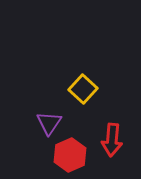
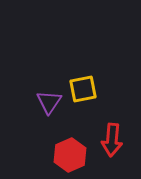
yellow square: rotated 36 degrees clockwise
purple triangle: moved 21 px up
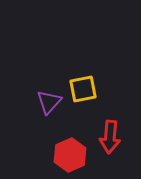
purple triangle: rotated 8 degrees clockwise
red arrow: moved 2 px left, 3 px up
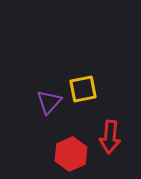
red hexagon: moved 1 px right, 1 px up
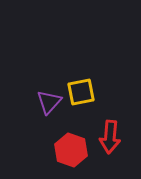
yellow square: moved 2 px left, 3 px down
red hexagon: moved 4 px up; rotated 16 degrees counterclockwise
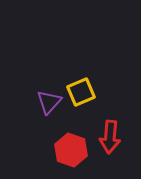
yellow square: rotated 12 degrees counterclockwise
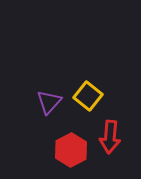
yellow square: moved 7 px right, 4 px down; rotated 28 degrees counterclockwise
red hexagon: rotated 12 degrees clockwise
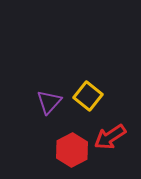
red arrow: rotated 52 degrees clockwise
red hexagon: moved 1 px right
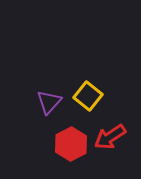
red hexagon: moved 1 px left, 6 px up
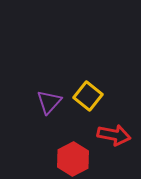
red arrow: moved 4 px right, 2 px up; rotated 136 degrees counterclockwise
red hexagon: moved 2 px right, 15 px down
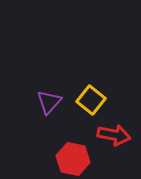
yellow square: moved 3 px right, 4 px down
red hexagon: rotated 20 degrees counterclockwise
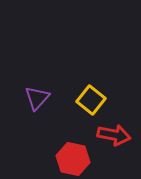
purple triangle: moved 12 px left, 4 px up
